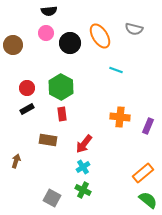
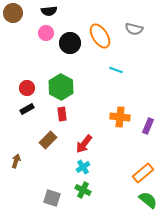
brown circle: moved 32 px up
brown rectangle: rotated 54 degrees counterclockwise
gray square: rotated 12 degrees counterclockwise
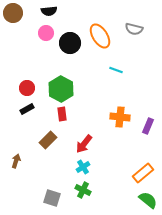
green hexagon: moved 2 px down
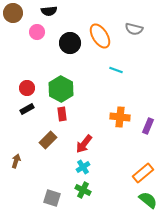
pink circle: moved 9 px left, 1 px up
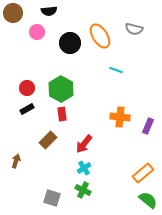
cyan cross: moved 1 px right, 1 px down
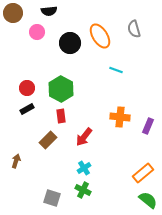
gray semicircle: rotated 60 degrees clockwise
red rectangle: moved 1 px left, 2 px down
red arrow: moved 7 px up
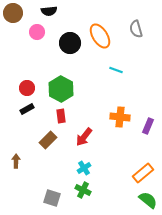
gray semicircle: moved 2 px right
brown arrow: rotated 16 degrees counterclockwise
